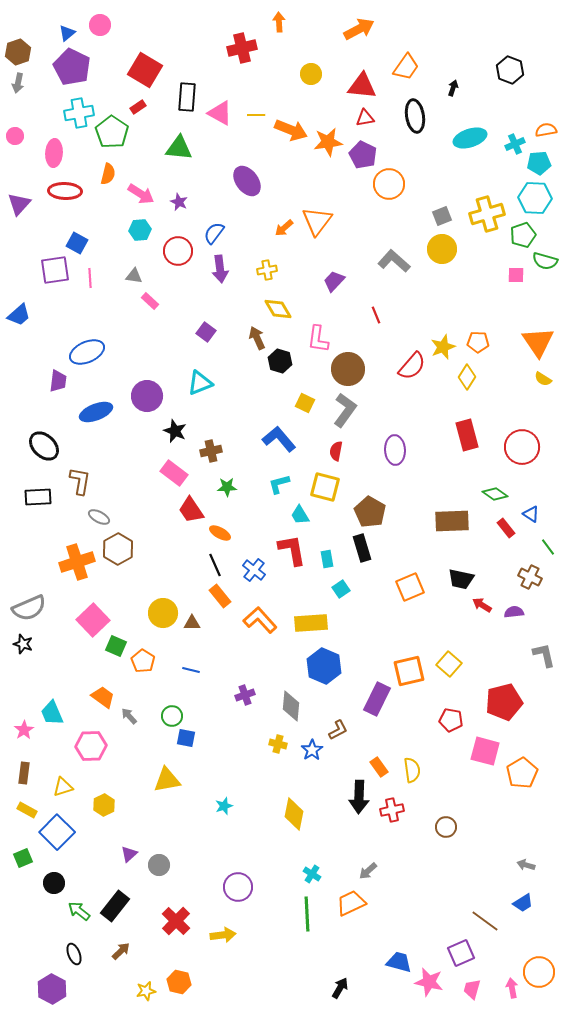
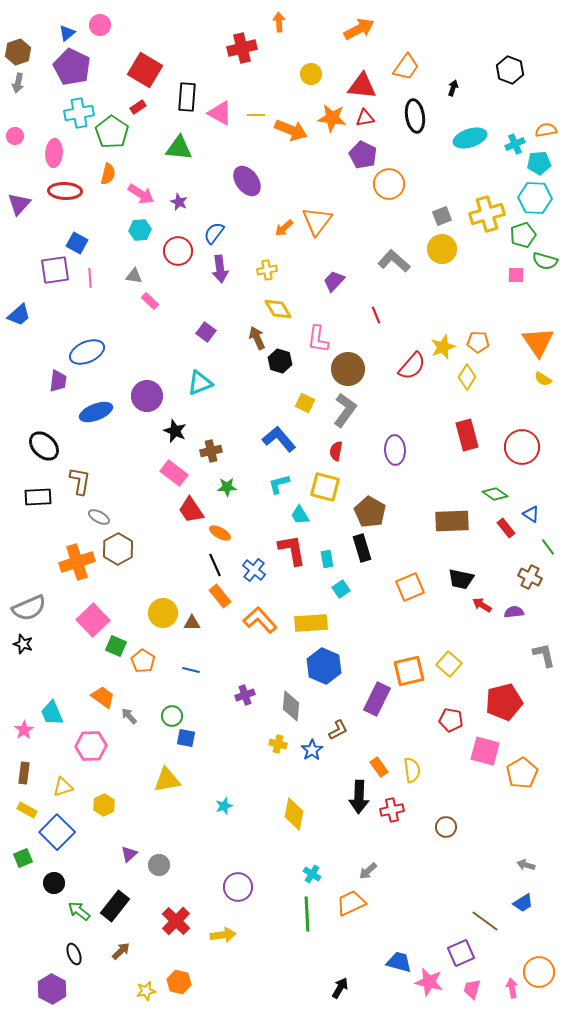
orange star at (328, 142): moved 4 px right, 24 px up; rotated 16 degrees clockwise
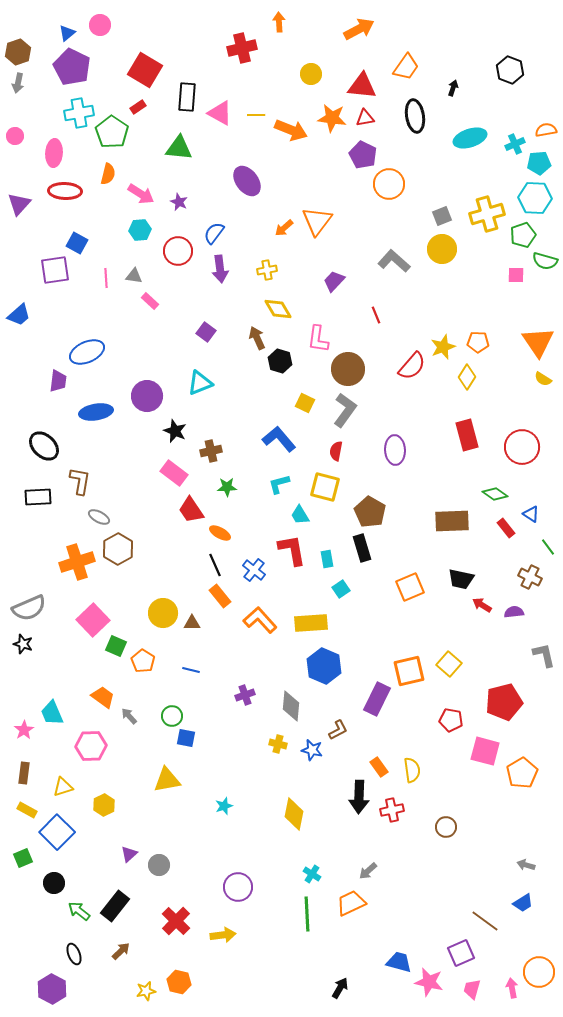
pink line at (90, 278): moved 16 px right
blue ellipse at (96, 412): rotated 12 degrees clockwise
blue star at (312, 750): rotated 25 degrees counterclockwise
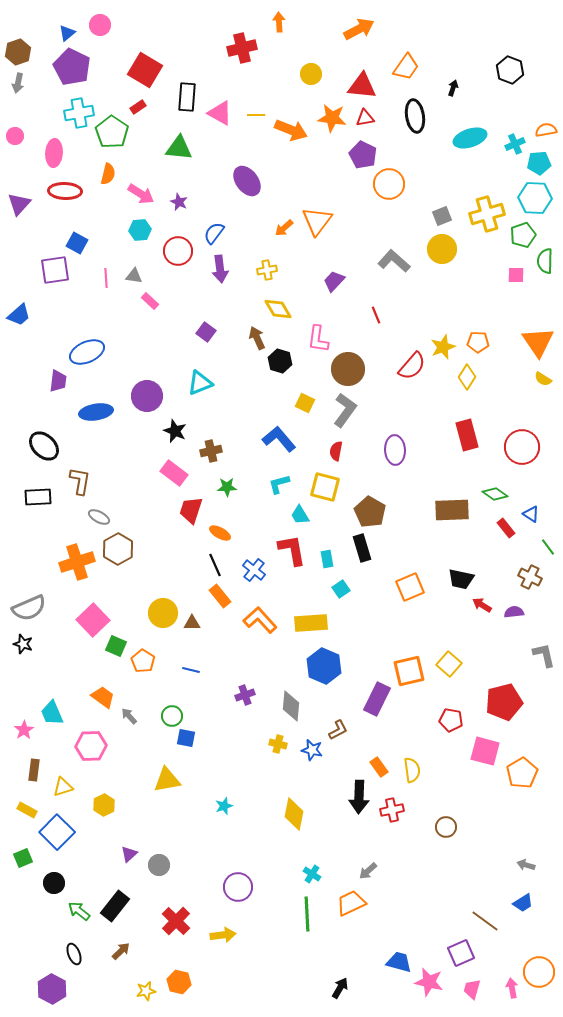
green semicircle at (545, 261): rotated 75 degrees clockwise
red trapezoid at (191, 510): rotated 52 degrees clockwise
brown rectangle at (452, 521): moved 11 px up
brown rectangle at (24, 773): moved 10 px right, 3 px up
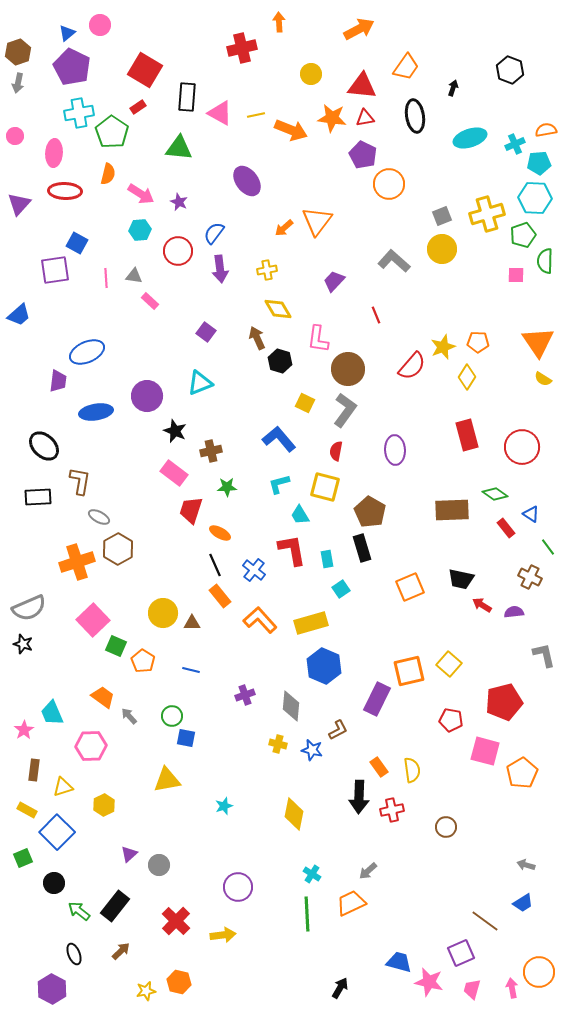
yellow line at (256, 115): rotated 12 degrees counterclockwise
yellow rectangle at (311, 623): rotated 12 degrees counterclockwise
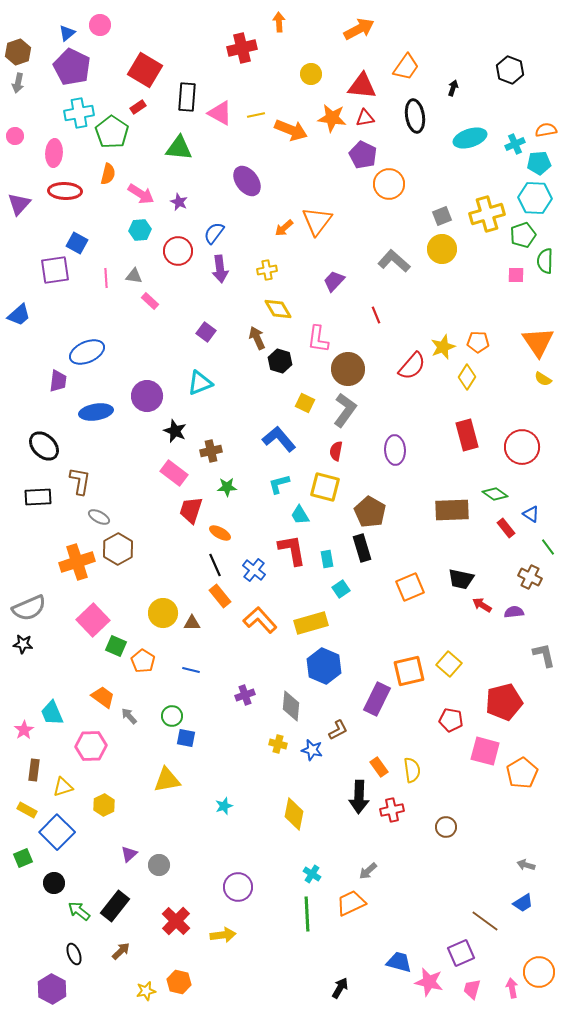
black star at (23, 644): rotated 12 degrees counterclockwise
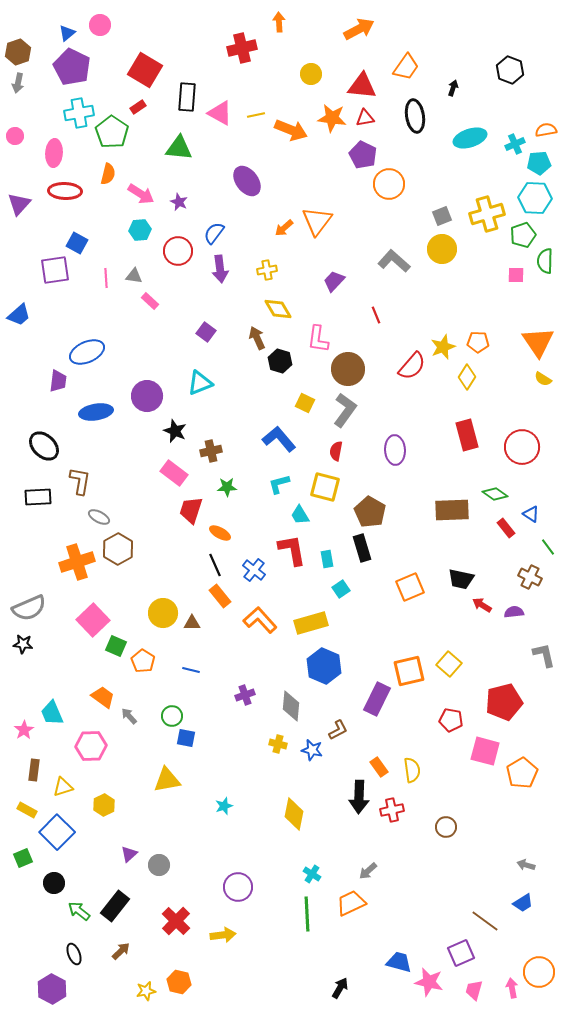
pink trapezoid at (472, 989): moved 2 px right, 1 px down
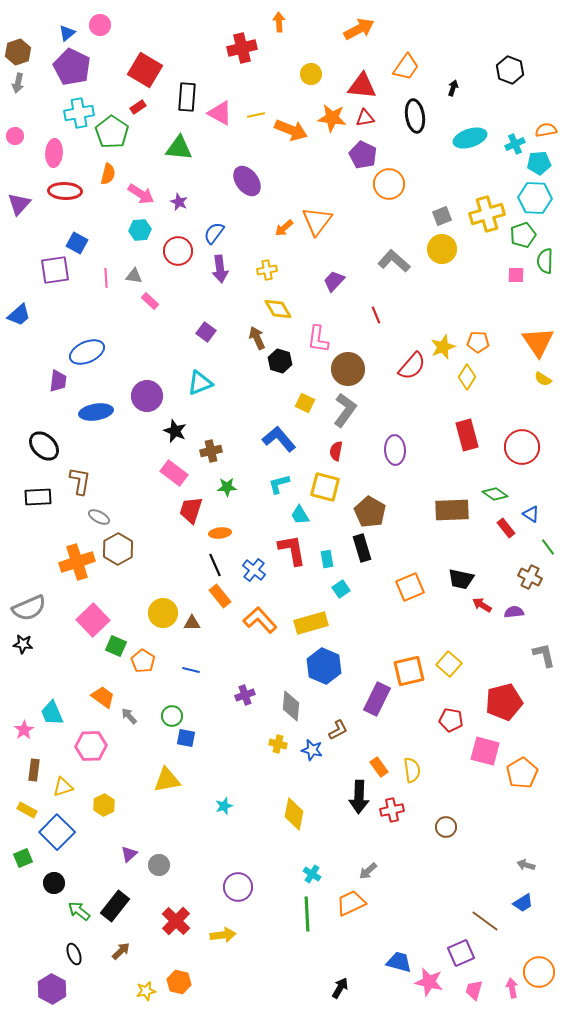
orange ellipse at (220, 533): rotated 35 degrees counterclockwise
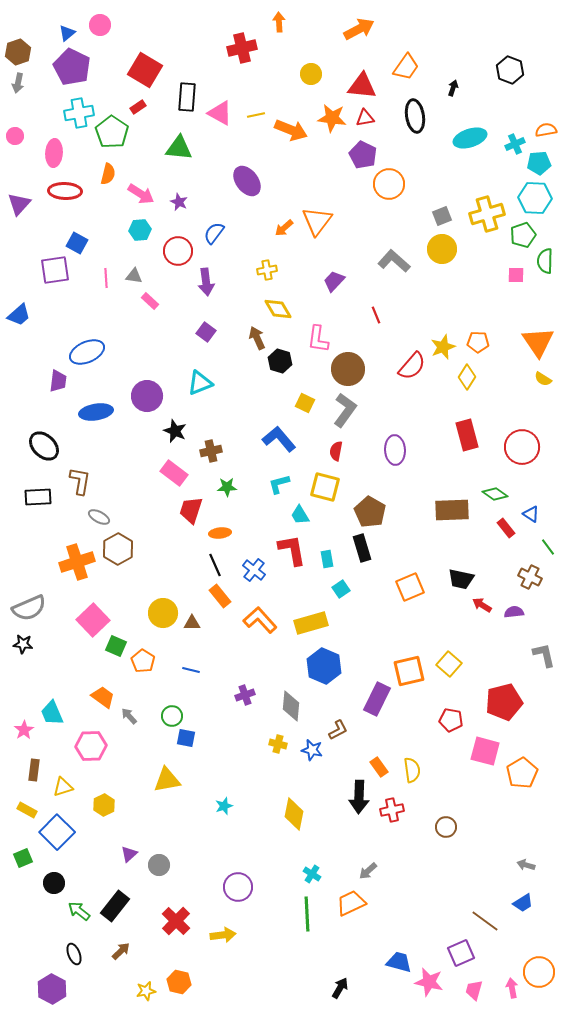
purple arrow at (220, 269): moved 14 px left, 13 px down
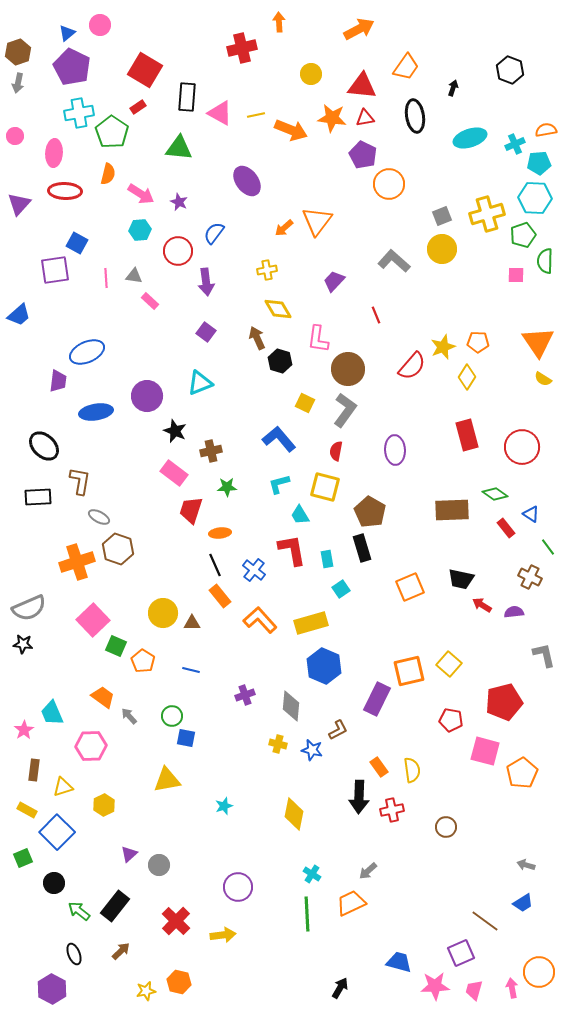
brown hexagon at (118, 549): rotated 12 degrees counterclockwise
pink star at (429, 982): moved 6 px right, 4 px down; rotated 16 degrees counterclockwise
